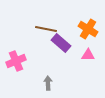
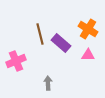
brown line: moved 6 px left, 5 px down; rotated 65 degrees clockwise
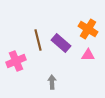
brown line: moved 2 px left, 6 px down
gray arrow: moved 4 px right, 1 px up
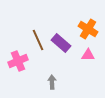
brown line: rotated 10 degrees counterclockwise
pink cross: moved 2 px right
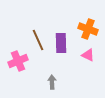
orange cross: rotated 12 degrees counterclockwise
purple rectangle: rotated 48 degrees clockwise
pink triangle: rotated 24 degrees clockwise
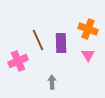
pink triangle: rotated 32 degrees clockwise
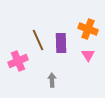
gray arrow: moved 2 px up
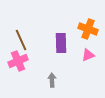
brown line: moved 17 px left
pink triangle: rotated 40 degrees clockwise
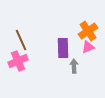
orange cross: moved 2 px down; rotated 36 degrees clockwise
purple rectangle: moved 2 px right, 5 px down
pink triangle: moved 8 px up
gray arrow: moved 22 px right, 14 px up
